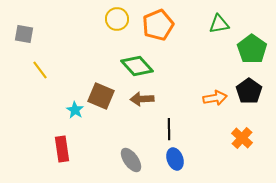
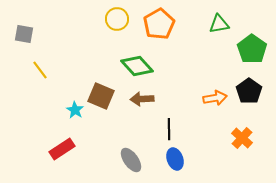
orange pentagon: moved 1 px right, 1 px up; rotated 8 degrees counterclockwise
red rectangle: rotated 65 degrees clockwise
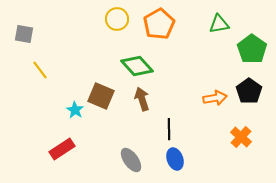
brown arrow: rotated 75 degrees clockwise
orange cross: moved 1 px left, 1 px up
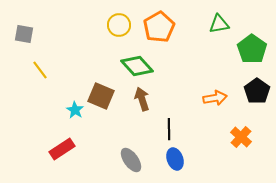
yellow circle: moved 2 px right, 6 px down
orange pentagon: moved 3 px down
black pentagon: moved 8 px right
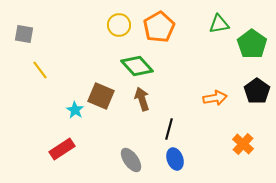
green pentagon: moved 5 px up
black line: rotated 15 degrees clockwise
orange cross: moved 2 px right, 7 px down
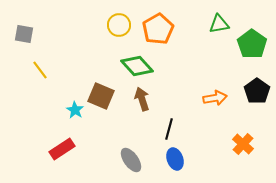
orange pentagon: moved 1 px left, 2 px down
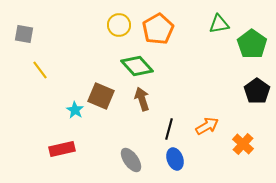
orange arrow: moved 8 px left, 28 px down; rotated 20 degrees counterclockwise
red rectangle: rotated 20 degrees clockwise
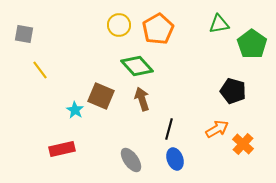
black pentagon: moved 24 px left; rotated 20 degrees counterclockwise
orange arrow: moved 10 px right, 3 px down
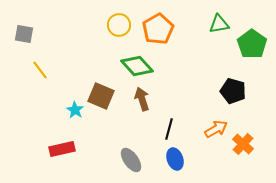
orange arrow: moved 1 px left
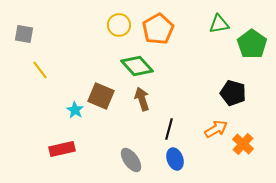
black pentagon: moved 2 px down
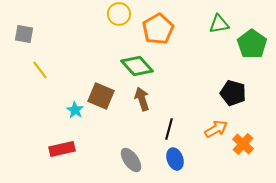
yellow circle: moved 11 px up
